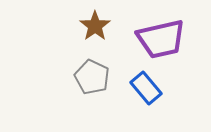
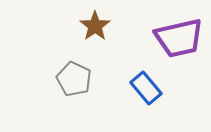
purple trapezoid: moved 18 px right, 1 px up
gray pentagon: moved 18 px left, 2 px down
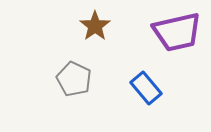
purple trapezoid: moved 2 px left, 6 px up
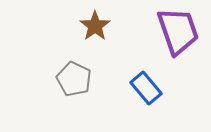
purple trapezoid: moved 1 px right, 1 px up; rotated 96 degrees counterclockwise
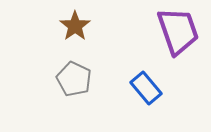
brown star: moved 20 px left
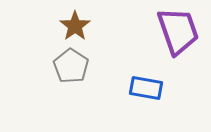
gray pentagon: moved 3 px left, 13 px up; rotated 8 degrees clockwise
blue rectangle: rotated 40 degrees counterclockwise
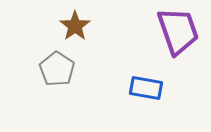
gray pentagon: moved 14 px left, 3 px down
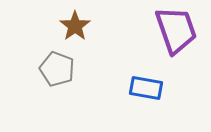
purple trapezoid: moved 2 px left, 1 px up
gray pentagon: rotated 12 degrees counterclockwise
